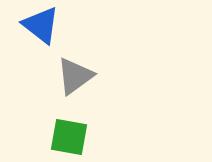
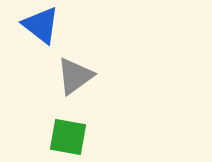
green square: moved 1 px left
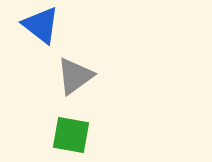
green square: moved 3 px right, 2 px up
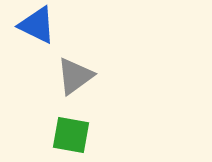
blue triangle: moved 4 px left; rotated 12 degrees counterclockwise
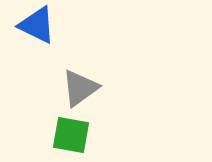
gray triangle: moved 5 px right, 12 px down
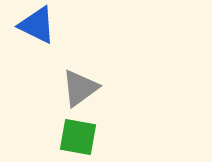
green square: moved 7 px right, 2 px down
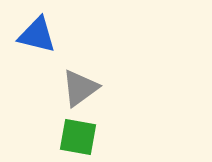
blue triangle: moved 10 px down; rotated 12 degrees counterclockwise
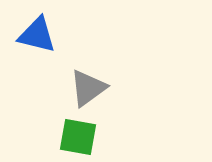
gray triangle: moved 8 px right
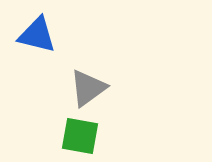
green square: moved 2 px right, 1 px up
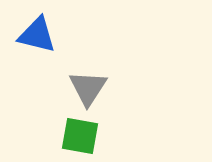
gray triangle: rotated 21 degrees counterclockwise
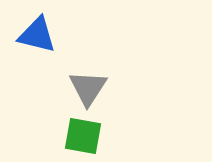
green square: moved 3 px right
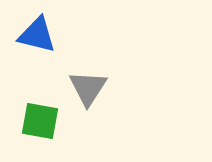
green square: moved 43 px left, 15 px up
